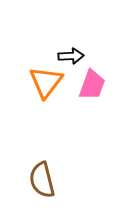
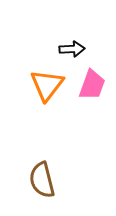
black arrow: moved 1 px right, 7 px up
orange triangle: moved 1 px right, 3 px down
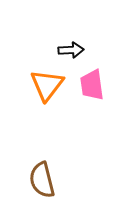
black arrow: moved 1 px left, 1 px down
pink trapezoid: rotated 152 degrees clockwise
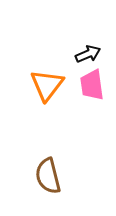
black arrow: moved 17 px right, 4 px down; rotated 20 degrees counterclockwise
brown semicircle: moved 6 px right, 4 px up
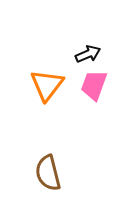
pink trapezoid: moved 2 px right; rotated 28 degrees clockwise
brown semicircle: moved 3 px up
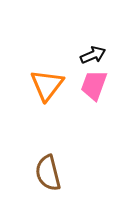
black arrow: moved 5 px right, 1 px down
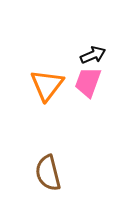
pink trapezoid: moved 6 px left, 3 px up
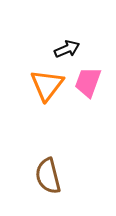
black arrow: moved 26 px left, 6 px up
brown semicircle: moved 3 px down
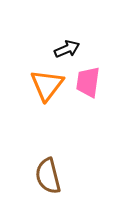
pink trapezoid: rotated 12 degrees counterclockwise
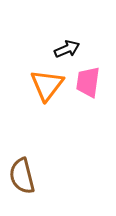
brown semicircle: moved 26 px left
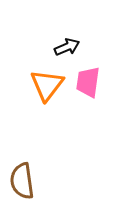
black arrow: moved 2 px up
brown semicircle: moved 5 px down; rotated 6 degrees clockwise
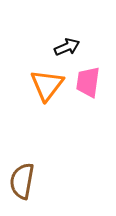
brown semicircle: rotated 18 degrees clockwise
